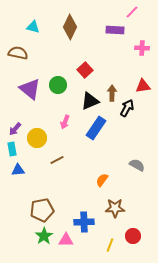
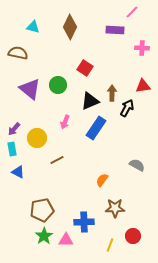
red square: moved 2 px up; rotated 14 degrees counterclockwise
purple arrow: moved 1 px left
blue triangle: moved 2 px down; rotated 32 degrees clockwise
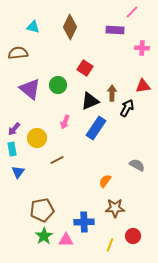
brown semicircle: rotated 18 degrees counterclockwise
blue triangle: rotated 40 degrees clockwise
orange semicircle: moved 3 px right, 1 px down
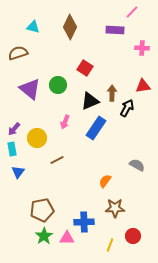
brown semicircle: rotated 12 degrees counterclockwise
pink triangle: moved 1 px right, 2 px up
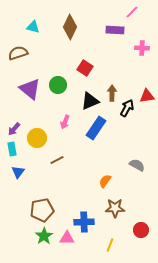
red triangle: moved 4 px right, 10 px down
red circle: moved 8 px right, 6 px up
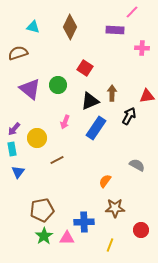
black arrow: moved 2 px right, 8 px down
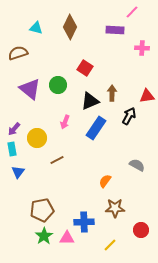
cyan triangle: moved 3 px right, 1 px down
yellow line: rotated 24 degrees clockwise
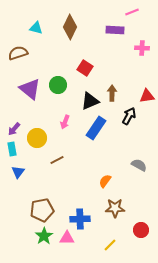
pink line: rotated 24 degrees clockwise
gray semicircle: moved 2 px right
blue cross: moved 4 px left, 3 px up
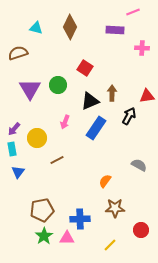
pink line: moved 1 px right
purple triangle: rotated 20 degrees clockwise
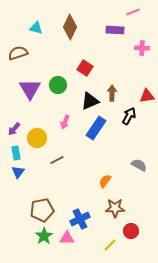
cyan rectangle: moved 4 px right, 4 px down
blue cross: rotated 24 degrees counterclockwise
red circle: moved 10 px left, 1 px down
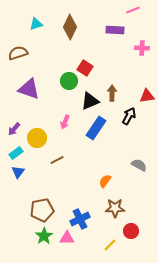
pink line: moved 2 px up
cyan triangle: moved 4 px up; rotated 32 degrees counterclockwise
green circle: moved 11 px right, 4 px up
purple triangle: moved 1 px left; rotated 40 degrees counterclockwise
cyan rectangle: rotated 64 degrees clockwise
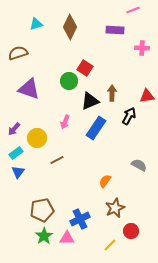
brown star: rotated 24 degrees counterclockwise
